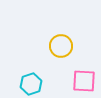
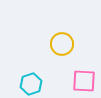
yellow circle: moved 1 px right, 2 px up
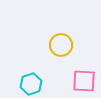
yellow circle: moved 1 px left, 1 px down
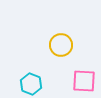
cyan hexagon: rotated 20 degrees counterclockwise
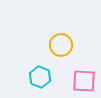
cyan hexagon: moved 9 px right, 7 px up
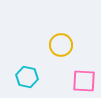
cyan hexagon: moved 13 px left; rotated 10 degrees counterclockwise
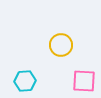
cyan hexagon: moved 2 px left, 4 px down; rotated 15 degrees counterclockwise
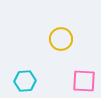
yellow circle: moved 6 px up
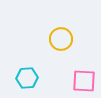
cyan hexagon: moved 2 px right, 3 px up
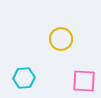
cyan hexagon: moved 3 px left
